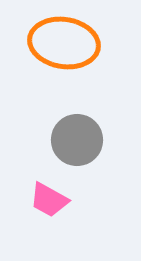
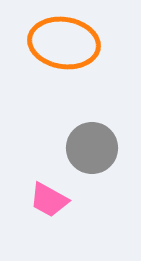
gray circle: moved 15 px right, 8 px down
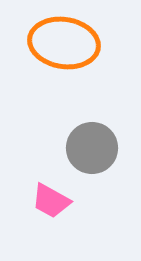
pink trapezoid: moved 2 px right, 1 px down
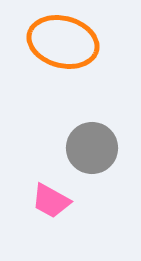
orange ellipse: moved 1 px left, 1 px up; rotated 6 degrees clockwise
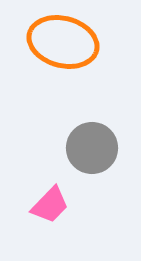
pink trapezoid: moved 1 px left, 4 px down; rotated 75 degrees counterclockwise
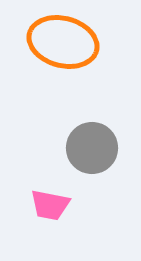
pink trapezoid: rotated 57 degrees clockwise
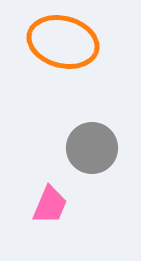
pink trapezoid: rotated 78 degrees counterclockwise
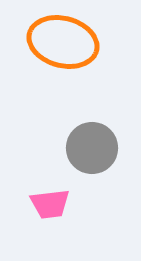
pink trapezoid: moved 1 px up; rotated 60 degrees clockwise
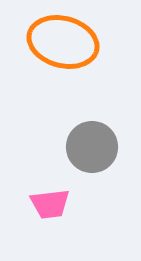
gray circle: moved 1 px up
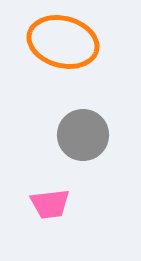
gray circle: moved 9 px left, 12 px up
